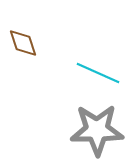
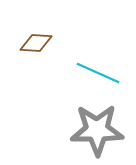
brown diamond: moved 13 px right; rotated 68 degrees counterclockwise
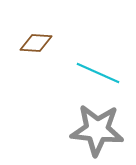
gray star: rotated 6 degrees clockwise
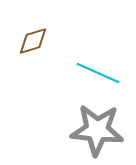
brown diamond: moved 3 px left, 2 px up; rotated 20 degrees counterclockwise
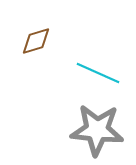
brown diamond: moved 3 px right
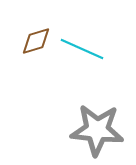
cyan line: moved 16 px left, 24 px up
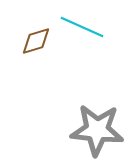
cyan line: moved 22 px up
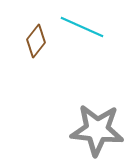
brown diamond: rotated 36 degrees counterclockwise
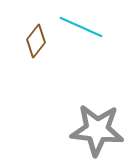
cyan line: moved 1 px left
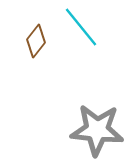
cyan line: rotated 27 degrees clockwise
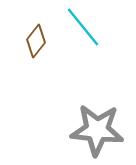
cyan line: moved 2 px right
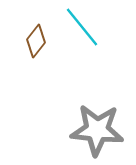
cyan line: moved 1 px left
